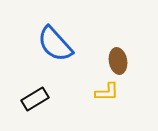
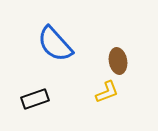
yellow L-shape: rotated 20 degrees counterclockwise
black rectangle: rotated 12 degrees clockwise
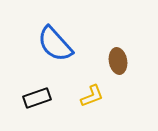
yellow L-shape: moved 15 px left, 4 px down
black rectangle: moved 2 px right, 1 px up
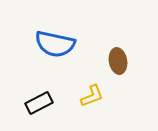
blue semicircle: rotated 36 degrees counterclockwise
black rectangle: moved 2 px right, 5 px down; rotated 8 degrees counterclockwise
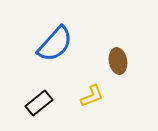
blue semicircle: rotated 60 degrees counterclockwise
black rectangle: rotated 12 degrees counterclockwise
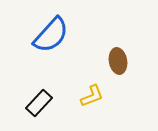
blue semicircle: moved 4 px left, 9 px up
black rectangle: rotated 8 degrees counterclockwise
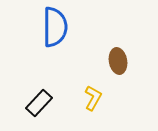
blue semicircle: moved 4 px right, 8 px up; rotated 42 degrees counterclockwise
yellow L-shape: moved 1 px right, 2 px down; rotated 40 degrees counterclockwise
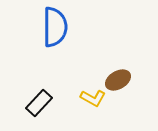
brown ellipse: moved 19 px down; rotated 70 degrees clockwise
yellow L-shape: rotated 90 degrees clockwise
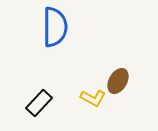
brown ellipse: moved 1 px down; rotated 30 degrees counterclockwise
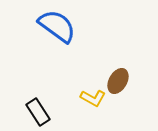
blue semicircle: moved 2 px right, 1 px up; rotated 54 degrees counterclockwise
black rectangle: moved 1 px left, 9 px down; rotated 76 degrees counterclockwise
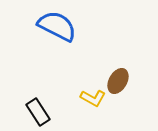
blue semicircle: rotated 9 degrees counterclockwise
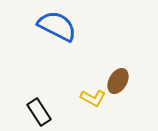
black rectangle: moved 1 px right
